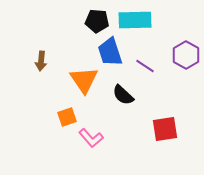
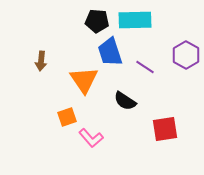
purple line: moved 1 px down
black semicircle: moved 2 px right, 6 px down; rotated 10 degrees counterclockwise
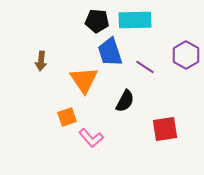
black semicircle: rotated 95 degrees counterclockwise
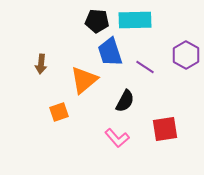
brown arrow: moved 3 px down
orange triangle: rotated 24 degrees clockwise
orange square: moved 8 px left, 5 px up
pink L-shape: moved 26 px right
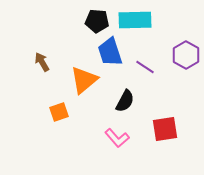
brown arrow: moved 1 px right, 2 px up; rotated 144 degrees clockwise
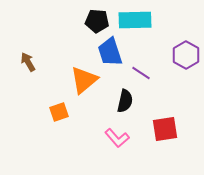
brown arrow: moved 14 px left
purple line: moved 4 px left, 6 px down
black semicircle: rotated 15 degrees counterclockwise
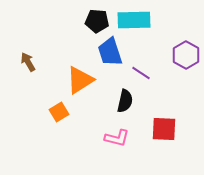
cyan rectangle: moved 1 px left
orange triangle: moved 4 px left; rotated 8 degrees clockwise
orange square: rotated 12 degrees counterclockwise
red square: moved 1 px left; rotated 12 degrees clockwise
pink L-shape: rotated 35 degrees counterclockwise
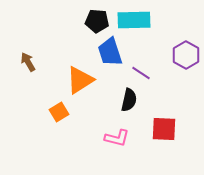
black semicircle: moved 4 px right, 1 px up
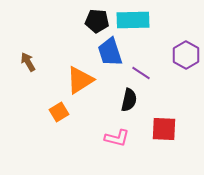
cyan rectangle: moved 1 px left
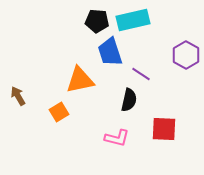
cyan rectangle: rotated 12 degrees counterclockwise
brown arrow: moved 10 px left, 34 px down
purple line: moved 1 px down
orange triangle: rotated 20 degrees clockwise
